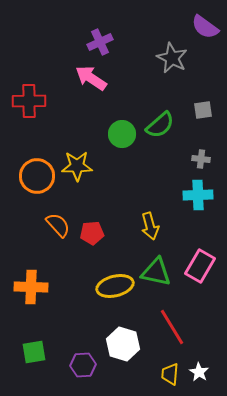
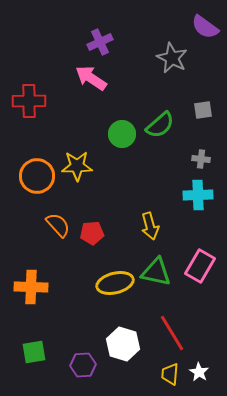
yellow ellipse: moved 3 px up
red line: moved 6 px down
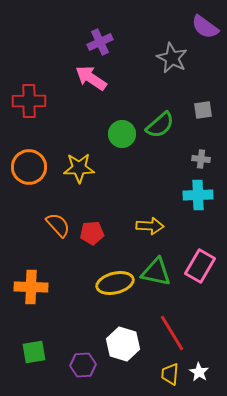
yellow star: moved 2 px right, 2 px down
orange circle: moved 8 px left, 9 px up
yellow arrow: rotated 72 degrees counterclockwise
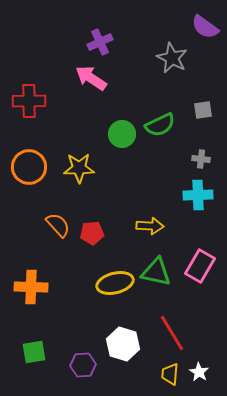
green semicircle: rotated 16 degrees clockwise
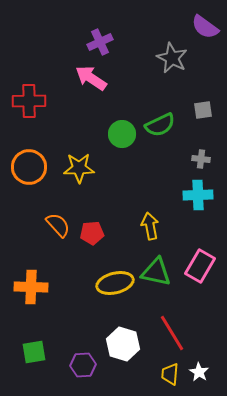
yellow arrow: rotated 104 degrees counterclockwise
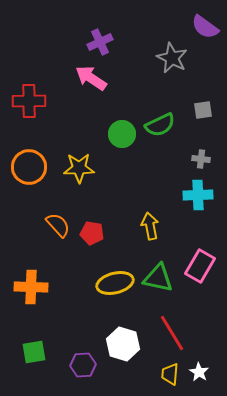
red pentagon: rotated 15 degrees clockwise
green triangle: moved 2 px right, 6 px down
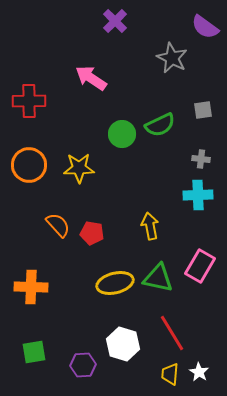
purple cross: moved 15 px right, 21 px up; rotated 20 degrees counterclockwise
orange circle: moved 2 px up
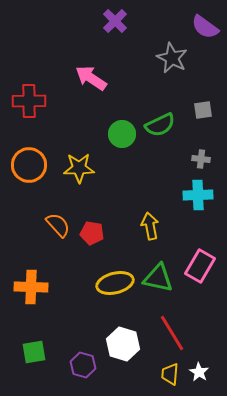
purple hexagon: rotated 20 degrees clockwise
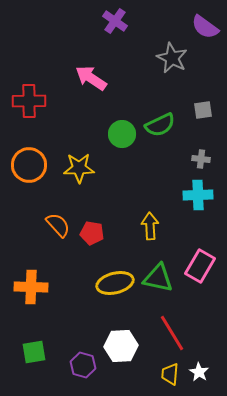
purple cross: rotated 10 degrees counterclockwise
yellow arrow: rotated 8 degrees clockwise
white hexagon: moved 2 px left, 2 px down; rotated 20 degrees counterclockwise
